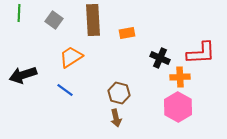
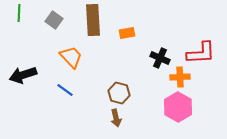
orange trapezoid: rotated 80 degrees clockwise
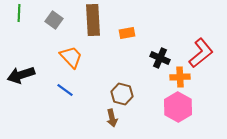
red L-shape: rotated 36 degrees counterclockwise
black arrow: moved 2 px left
brown hexagon: moved 3 px right, 1 px down
brown arrow: moved 4 px left
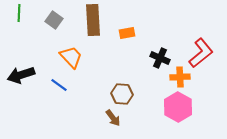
blue line: moved 6 px left, 5 px up
brown hexagon: rotated 10 degrees counterclockwise
brown arrow: moved 1 px right; rotated 24 degrees counterclockwise
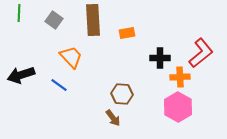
black cross: rotated 24 degrees counterclockwise
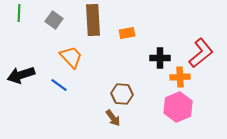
pink hexagon: rotated 8 degrees clockwise
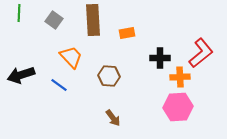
brown hexagon: moved 13 px left, 18 px up
pink hexagon: rotated 20 degrees clockwise
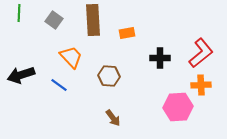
orange cross: moved 21 px right, 8 px down
